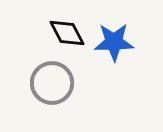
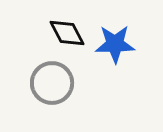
blue star: moved 1 px right, 2 px down
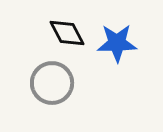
blue star: moved 2 px right, 1 px up
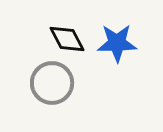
black diamond: moved 6 px down
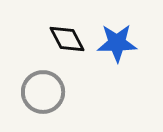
gray circle: moved 9 px left, 9 px down
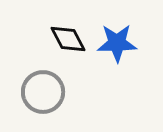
black diamond: moved 1 px right
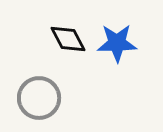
gray circle: moved 4 px left, 6 px down
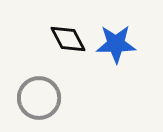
blue star: moved 1 px left, 1 px down
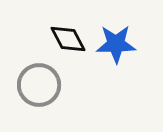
gray circle: moved 13 px up
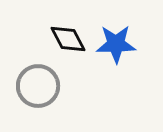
gray circle: moved 1 px left, 1 px down
